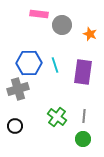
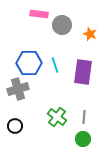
gray line: moved 1 px down
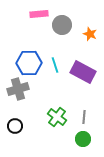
pink rectangle: rotated 12 degrees counterclockwise
purple rectangle: rotated 70 degrees counterclockwise
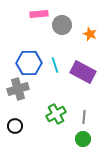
green cross: moved 1 px left, 3 px up; rotated 24 degrees clockwise
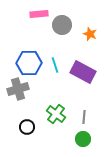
green cross: rotated 24 degrees counterclockwise
black circle: moved 12 px right, 1 px down
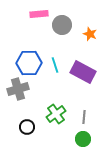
green cross: rotated 18 degrees clockwise
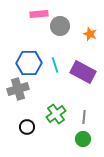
gray circle: moved 2 px left, 1 px down
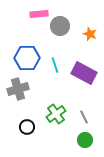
blue hexagon: moved 2 px left, 5 px up
purple rectangle: moved 1 px right, 1 px down
gray line: rotated 32 degrees counterclockwise
green circle: moved 2 px right, 1 px down
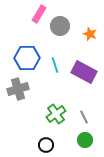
pink rectangle: rotated 54 degrees counterclockwise
purple rectangle: moved 1 px up
black circle: moved 19 px right, 18 px down
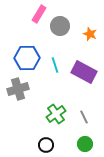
green circle: moved 4 px down
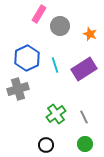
blue hexagon: rotated 25 degrees counterclockwise
purple rectangle: moved 3 px up; rotated 60 degrees counterclockwise
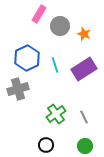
orange star: moved 6 px left
green circle: moved 2 px down
